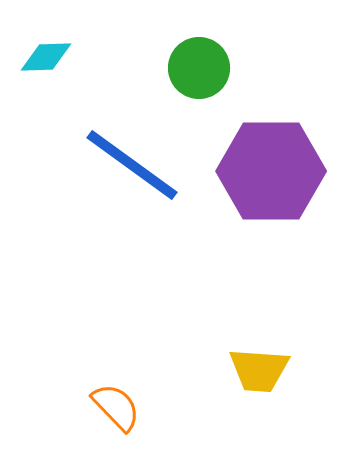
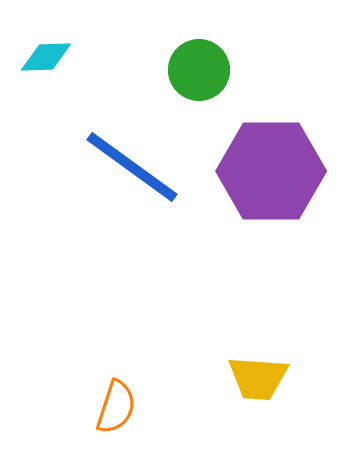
green circle: moved 2 px down
blue line: moved 2 px down
yellow trapezoid: moved 1 px left, 8 px down
orange semicircle: rotated 62 degrees clockwise
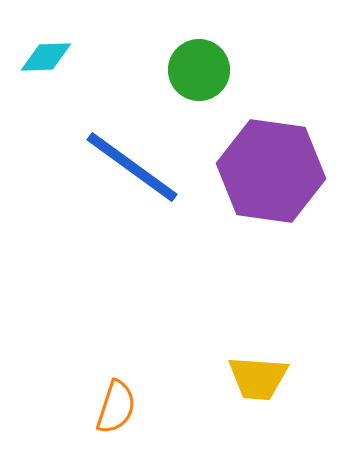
purple hexagon: rotated 8 degrees clockwise
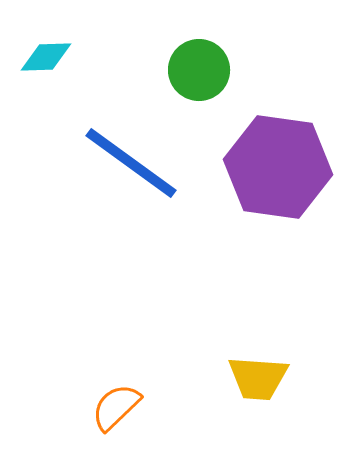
blue line: moved 1 px left, 4 px up
purple hexagon: moved 7 px right, 4 px up
orange semicircle: rotated 152 degrees counterclockwise
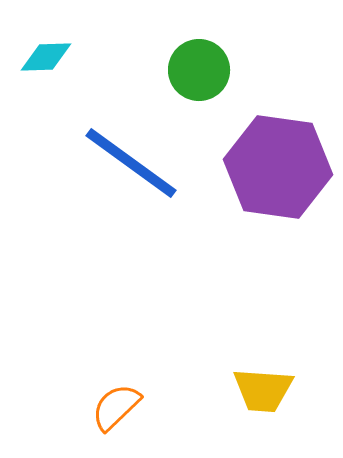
yellow trapezoid: moved 5 px right, 12 px down
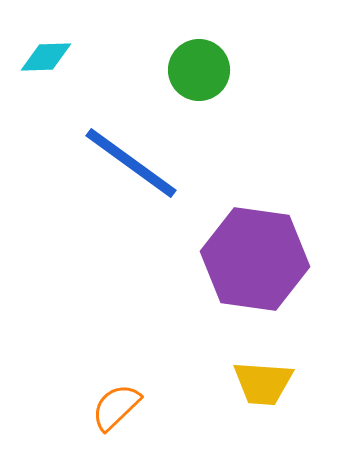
purple hexagon: moved 23 px left, 92 px down
yellow trapezoid: moved 7 px up
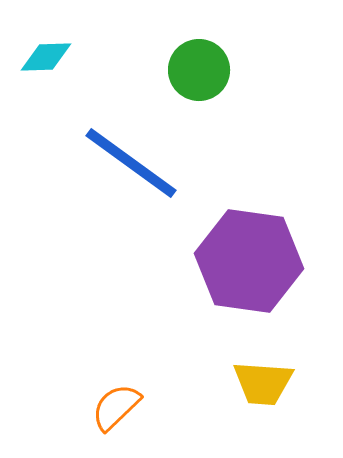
purple hexagon: moved 6 px left, 2 px down
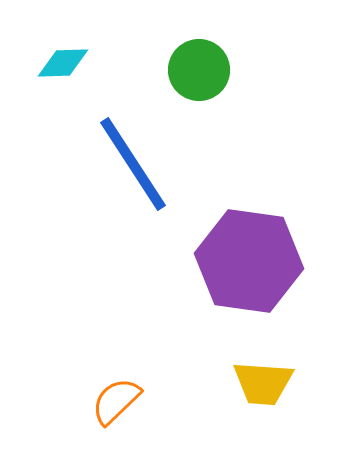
cyan diamond: moved 17 px right, 6 px down
blue line: moved 2 px right, 1 px down; rotated 21 degrees clockwise
orange semicircle: moved 6 px up
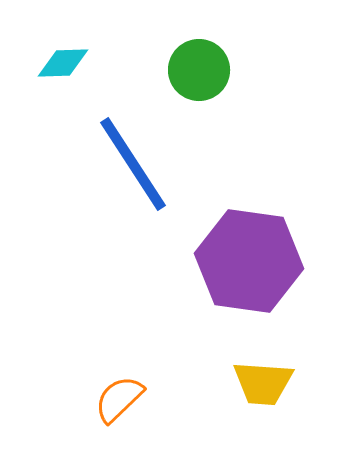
orange semicircle: moved 3 px right, 2 px up
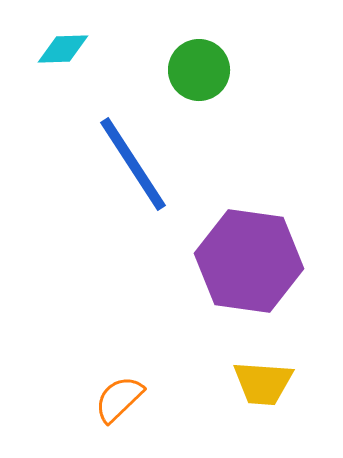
cyan diamond: moved 14 px up
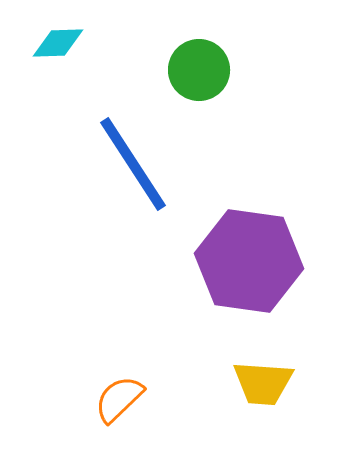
cyan diamond: moved 5 px left, 6 px up
